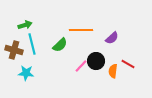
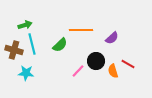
pink line: moved 3 px left, 5 px down
orange semicircle: rotated 24 degrees counterclockwise
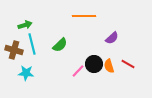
orange line: moved 3 px right, 14 px up
black circle: moved 2 px left, 3 px down
orange semicircle: moved 4 px left, 5 px up
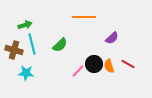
orange line: moved 1 px down
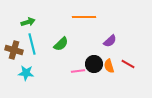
green arrow: moved 3 px right, 3 px up
purple semicircle: moved 2 px left, 3 px down
green semicircle: moved 1 px right, 1 px up
pink line: rotated 40 degrees clockwise
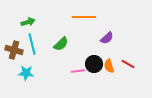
purple semicircle: moved 3 px left, 3 px up
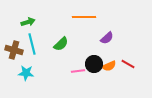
orange semicircle: rotated 96 degrees counterclockwise
